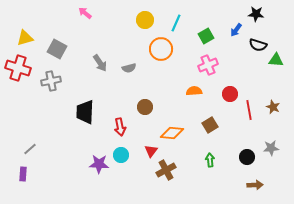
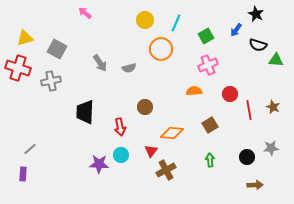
black star: rotated 21 degrees clockwise
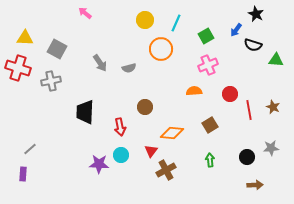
yellow triangle: rotated 18 degrees clockwise
black semicircle: moved 5 px left
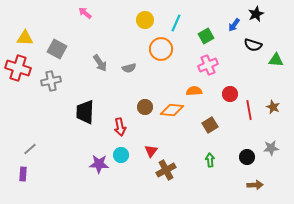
black star: rotated 21 degrees clockwise
blue arrow: moved 2 px left, 5 px up
orange diamond: moved 23 px up
